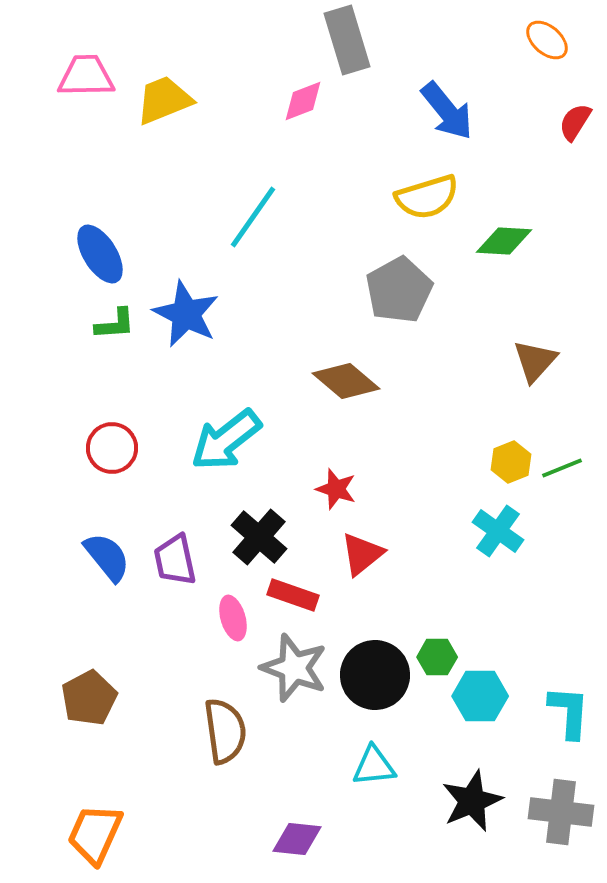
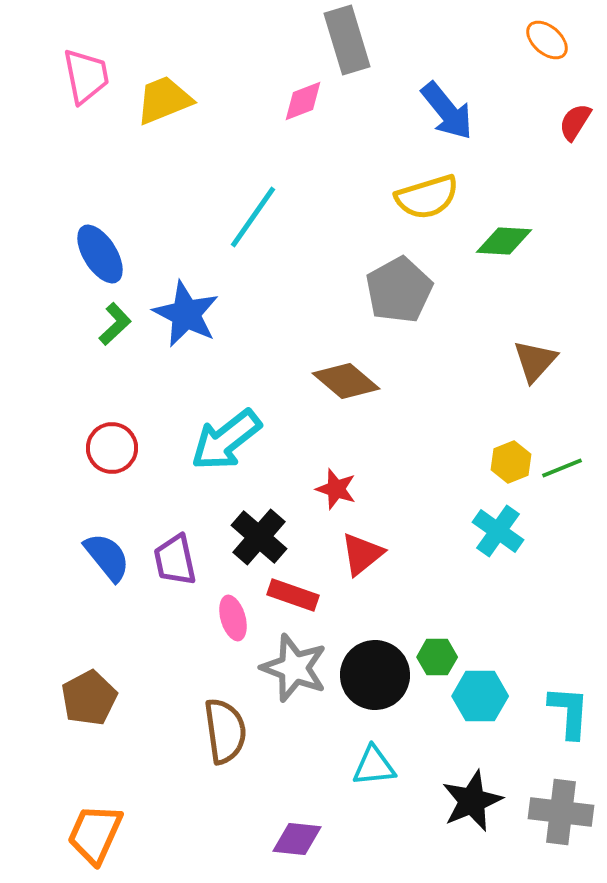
pink trapezoid: rotated 80 degrees clockwise
green L-shape: rotated 39 degrees counterclockwise
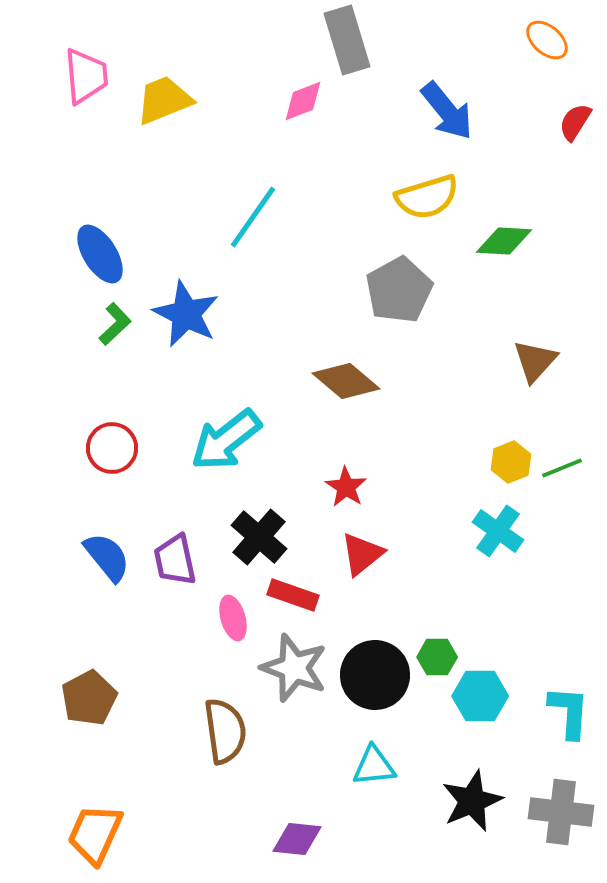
pink trapezoid: rotated 6 degrees clockwise
red star: moved 10 px right, 2 px up; rotated 15 degrees clockwise
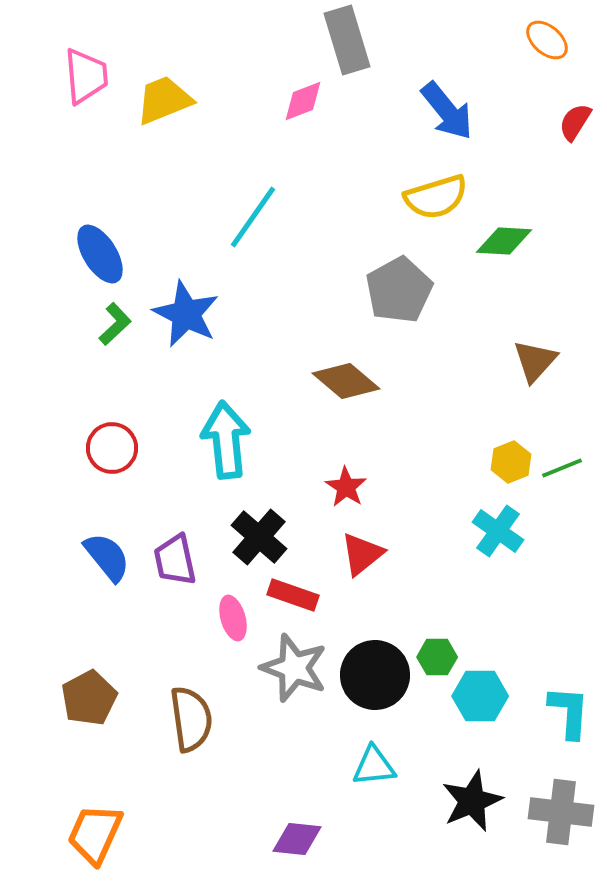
yellow semicircle: moved 9 px right
cyan arrow: rotated 122 degrees clockwise
brown semicircle: moved 34 px left, 12 px up
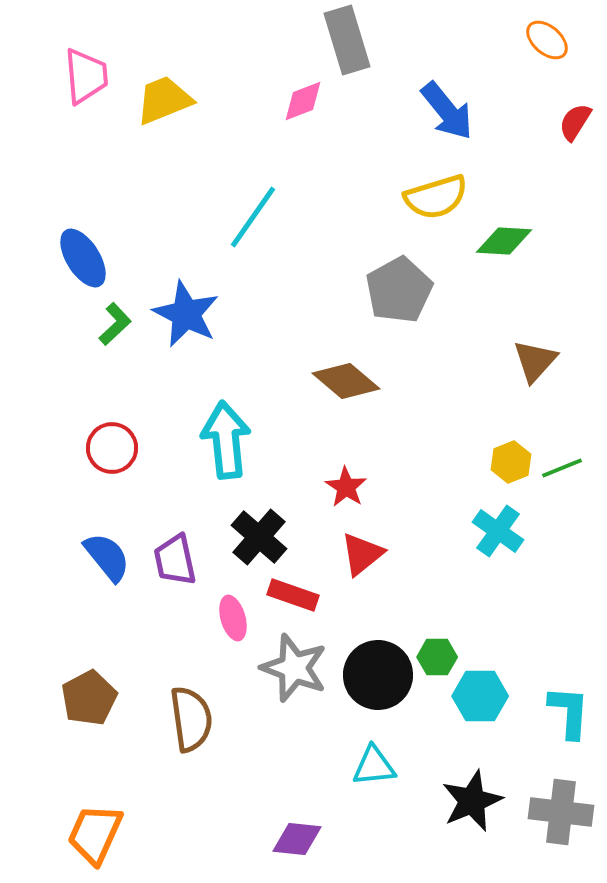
blue ellipse: moved 17 px left, 4 px down
black circle: moved 3 px right
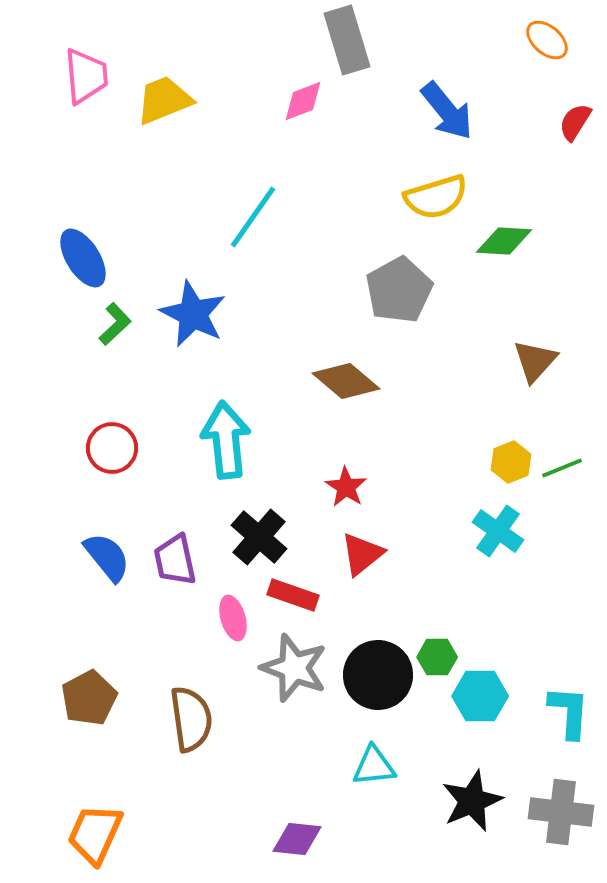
blue star: moved 7 px right
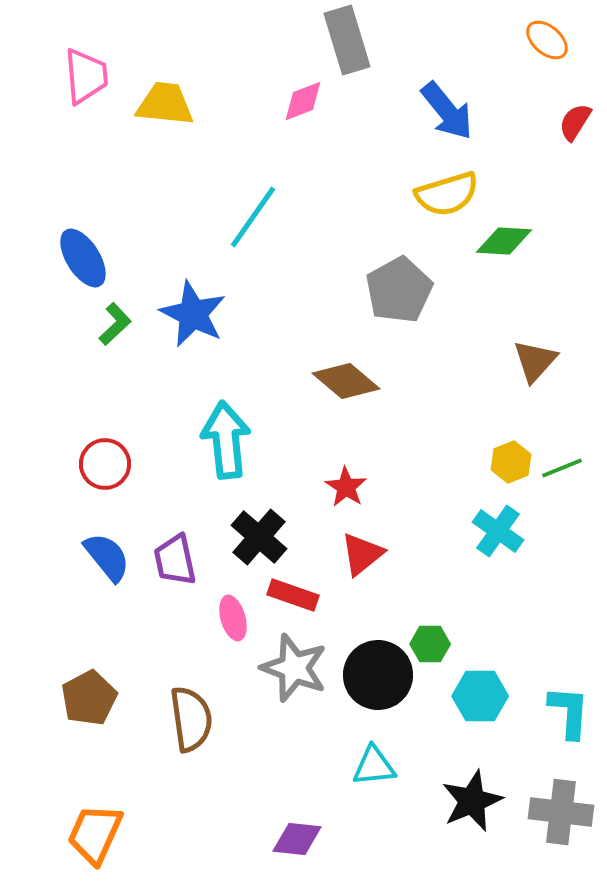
yellow trapezoid: moved 1 px right, 4 px down; rotated 28 degrees clockwise
yellow semicircle: moved 11 px right, 3 px up
red circle: moved 7 px left, 16 px down
green hexagon: moved 7 px left, 13 px up
